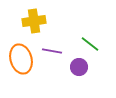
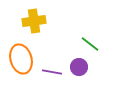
purple line: moved 21 px down
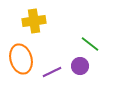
purple circle: moved 1 px right, 1 px up
purple line: rotated 36 degrees counterclockwise
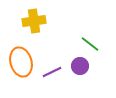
orange ellipse: moved 3 px down
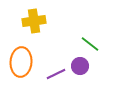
orange ellipse: rotated 20 degrees clockwise
purple line: moved 4 px right, 2 px down
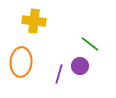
yellow cross: rotated 15 degrees clockwise
purple line: moved 3 px right; rotated 48 degrees counterclockwise
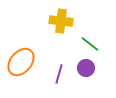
yellow cross: moved 27 px right
orange ellipse: rotated 36 degrees clockwise
purple circle: moved 6 px right, 2 px down
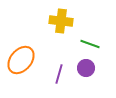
green line: rotated 18 degrees counterclockwise
orange ellipse: moved 2 px up
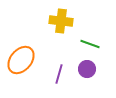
purple circle: moved 1 px right, 1 px down
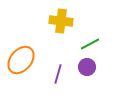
green line: rotated 48 degrees counterclockwise
purple circle: moved 2 px up
purple line: moved 1 px left
